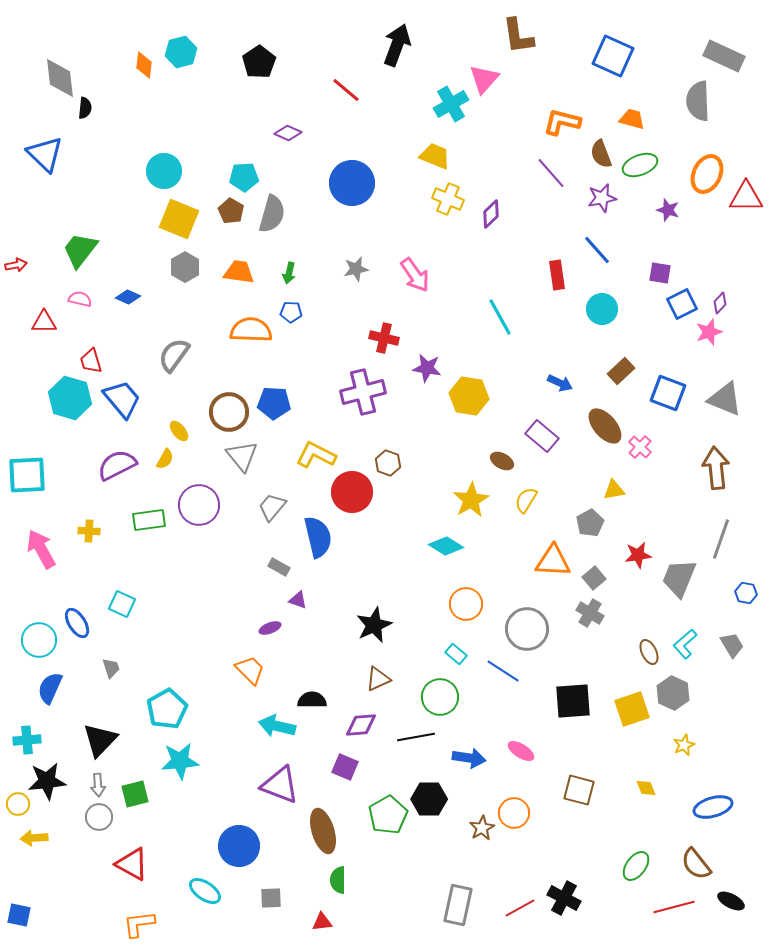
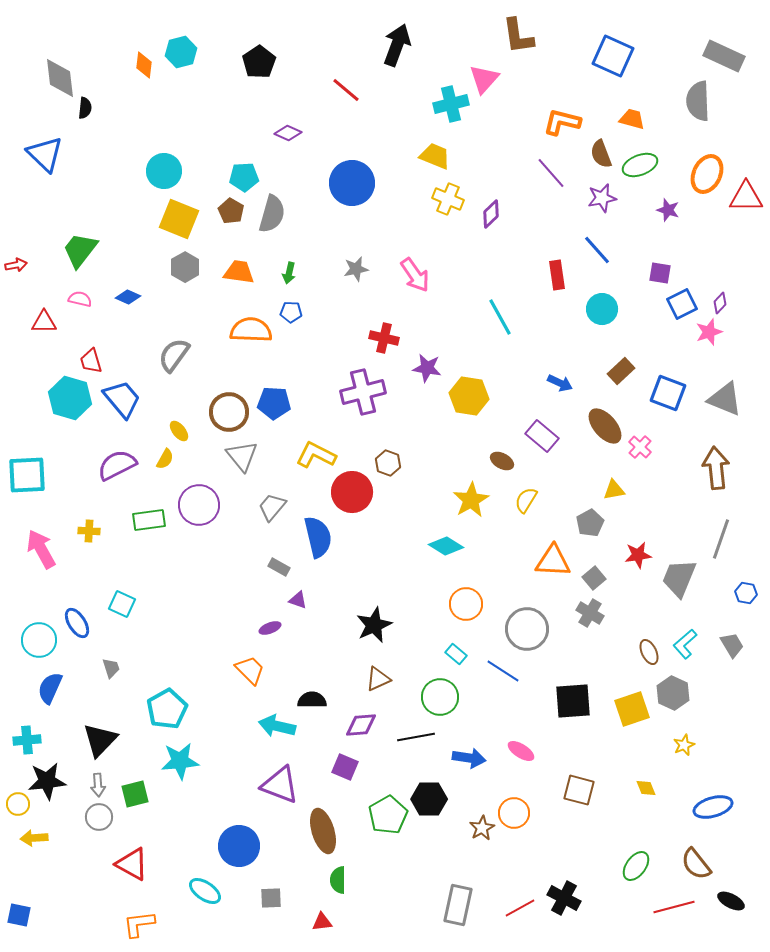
cyan cross at (451, 104): rotated 16 degrees clockwise
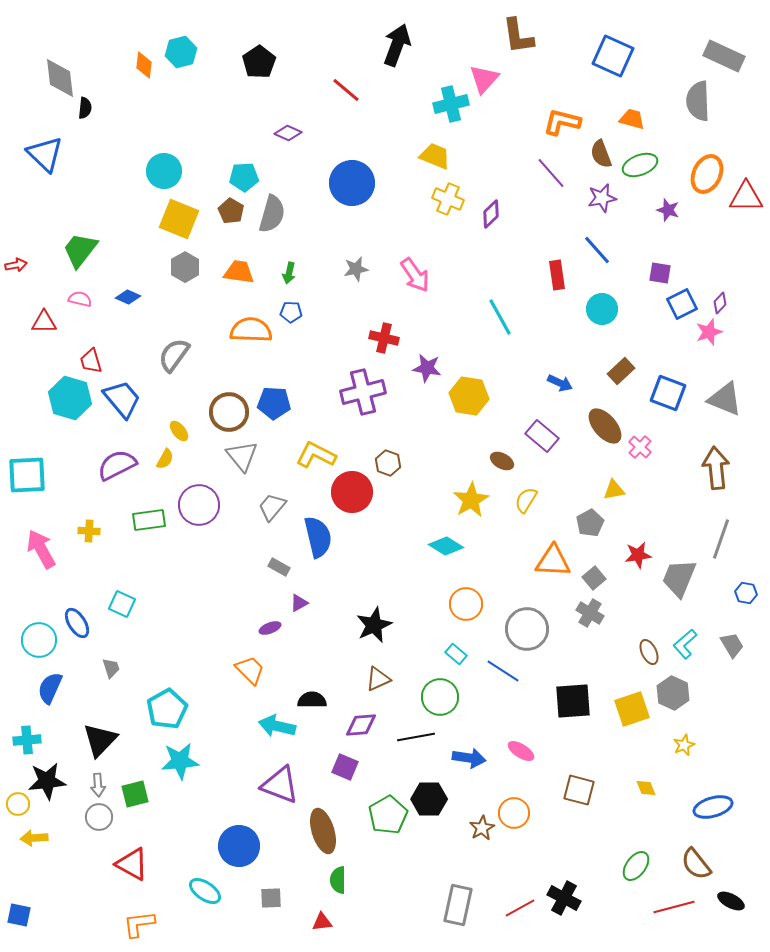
purple triangle at (298, 600): moved 1 px right, 3 px down; rotated 48 degrees counterclockwise
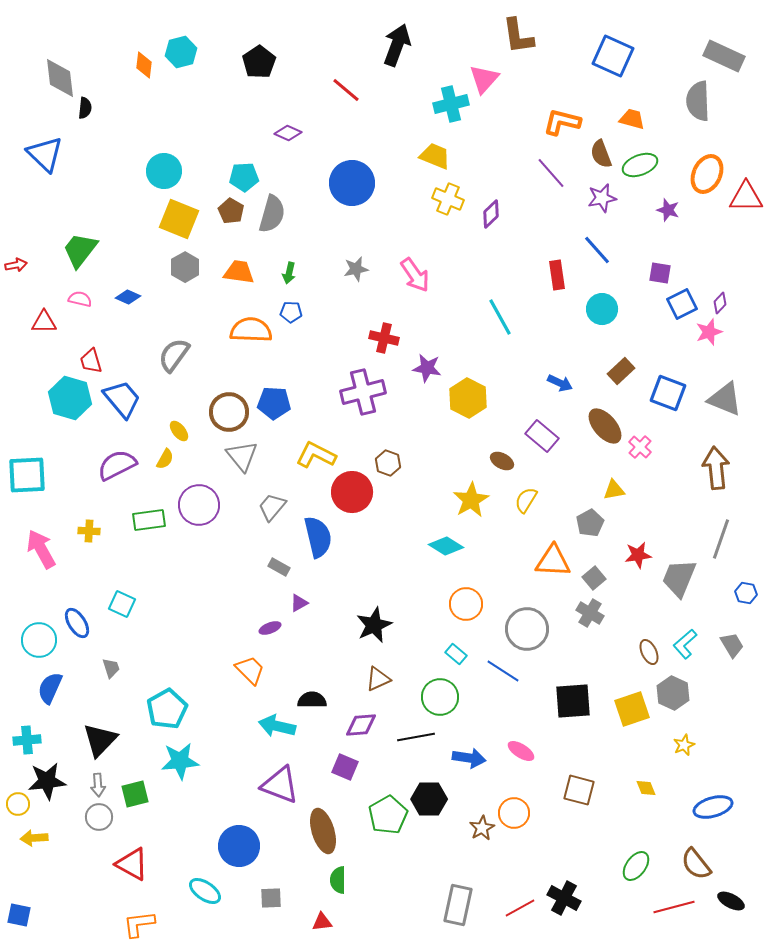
yellow hexagon at (469, 396): moved 1 px left, 2 px down; rotated 18 degrees clockwise
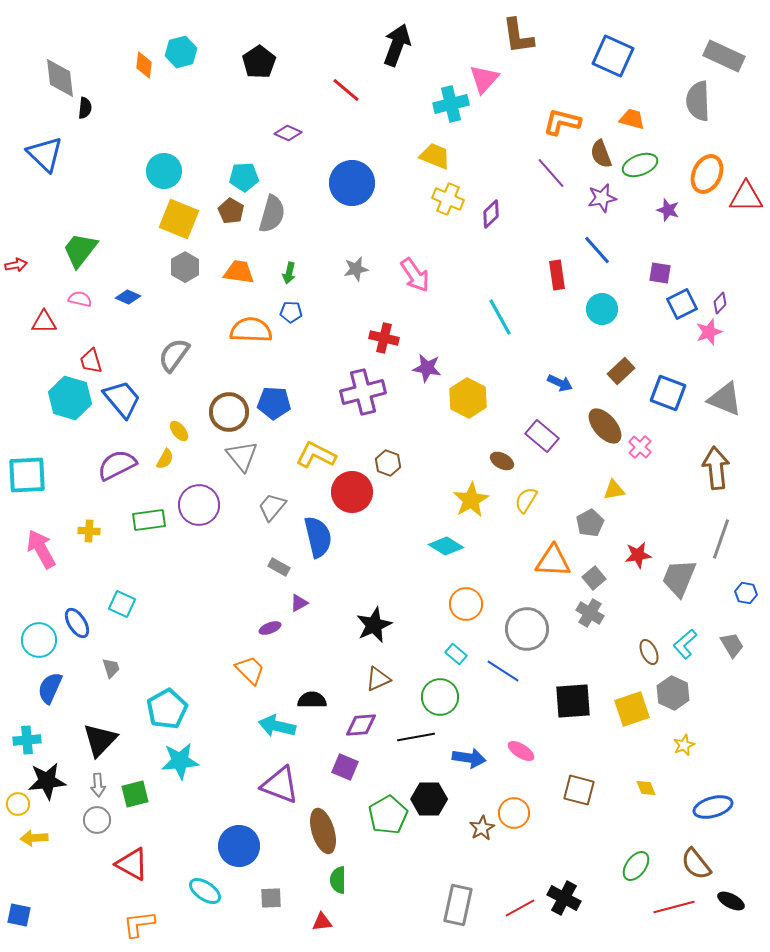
gray circle at (99, 817): moved 2 px left, 3 px down
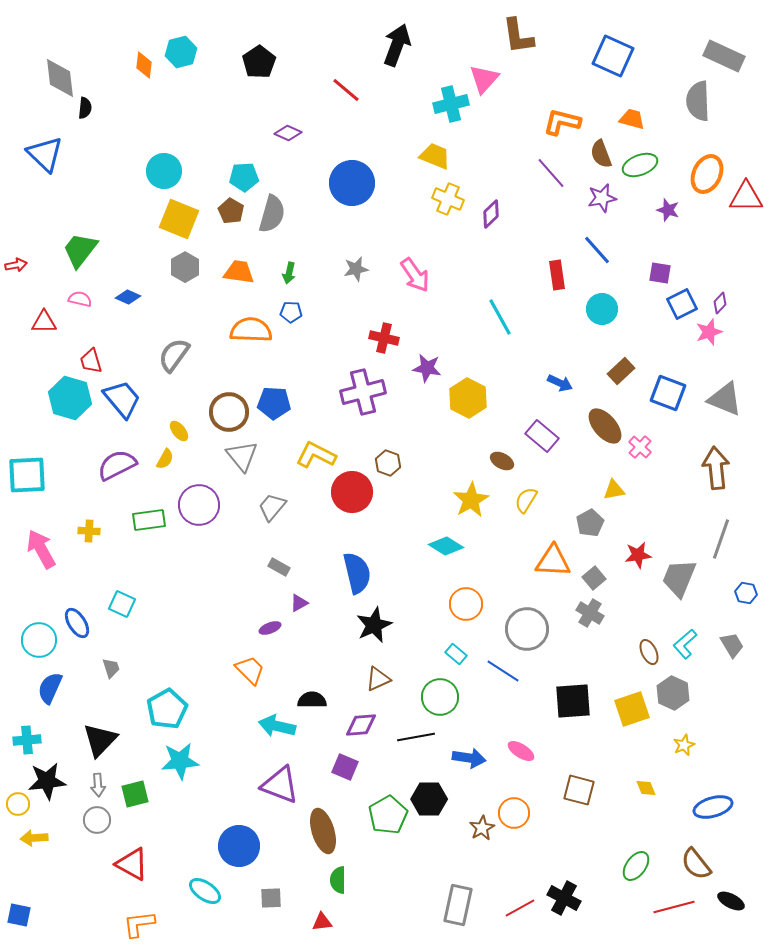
blue semicircle at (318, 537): moved 39 px right, 36 px down
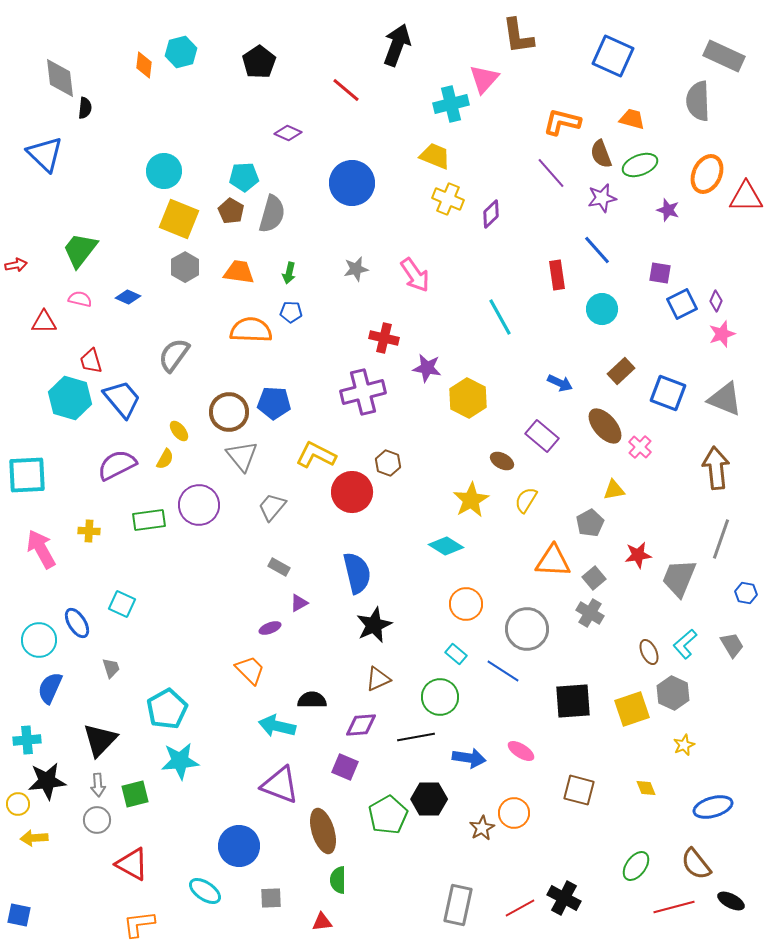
purple diamond at (720, 303): moved 4 px left, 2 px up; rotated 20 degrees counterclockwise
pink star at (709, 332): moved 13 px right, 2 px down
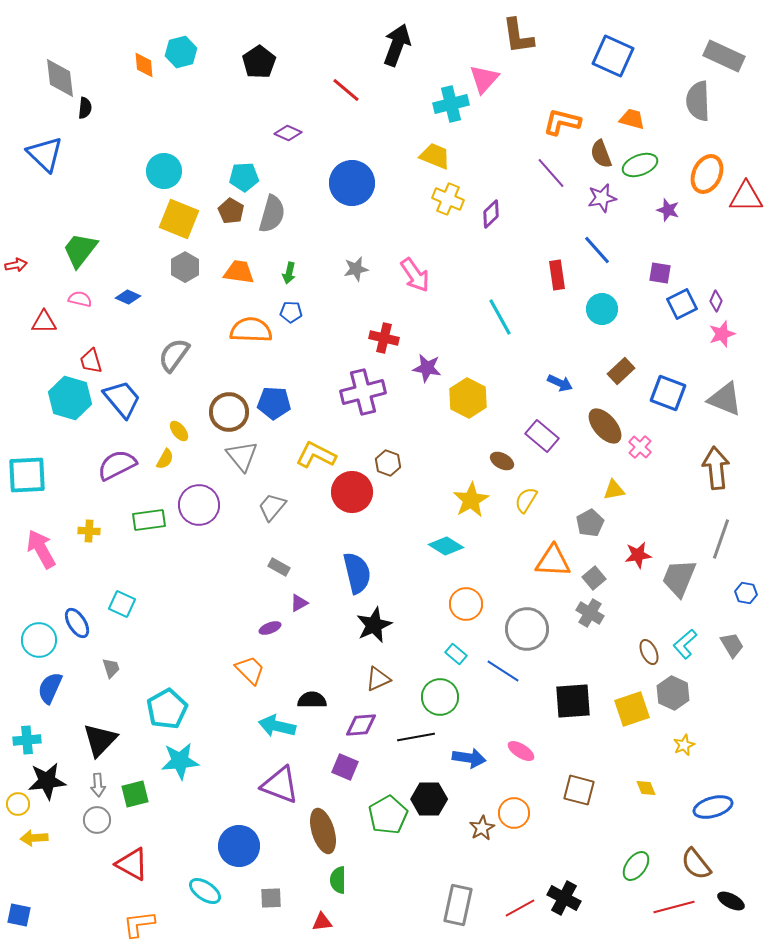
orange diamond at (144, 65): rotated 12 degrees counterclockwise
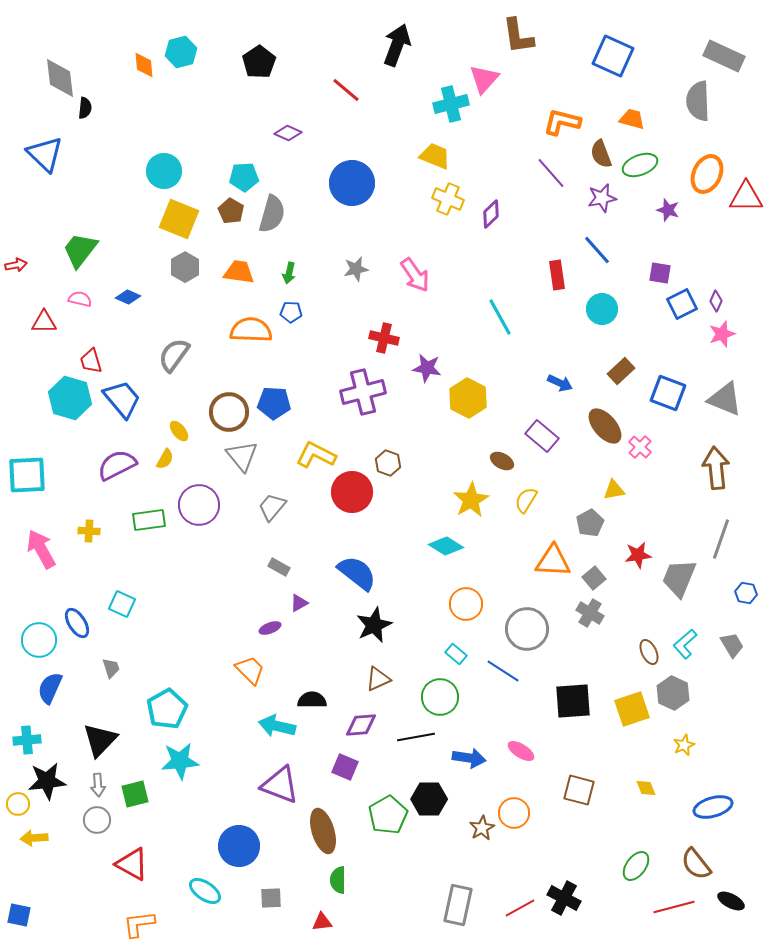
blue semicircle at (357, 573): rotated 39 degrees counterclockwise
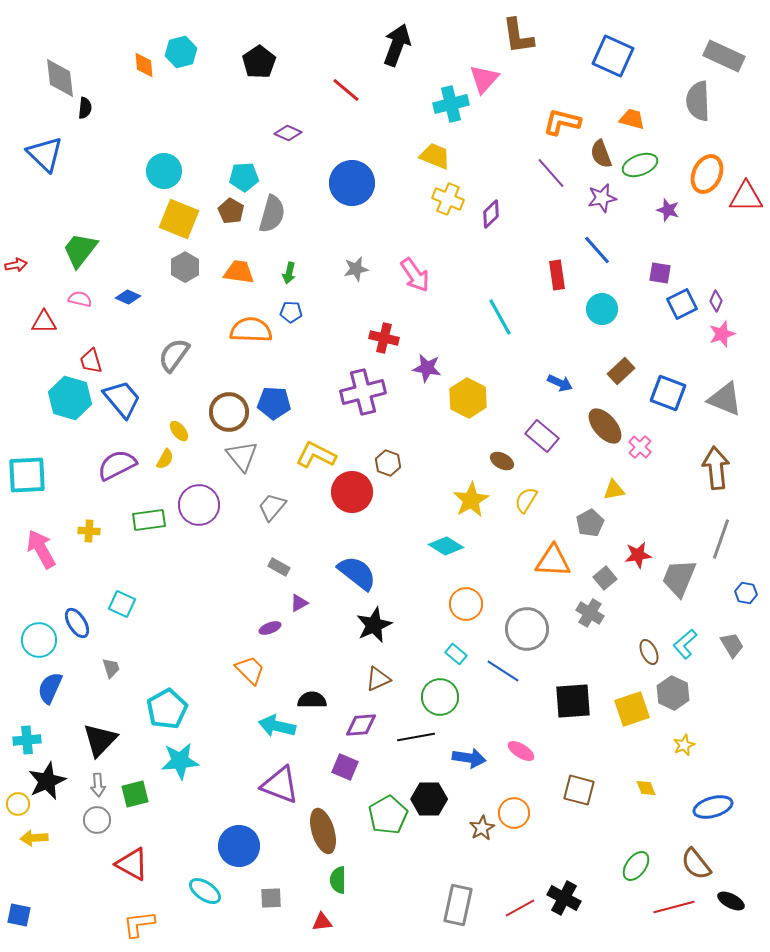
gray square at (594, 578): moved 11 px right
black star at (47, 781): rotated 18 degrees counterclockwise
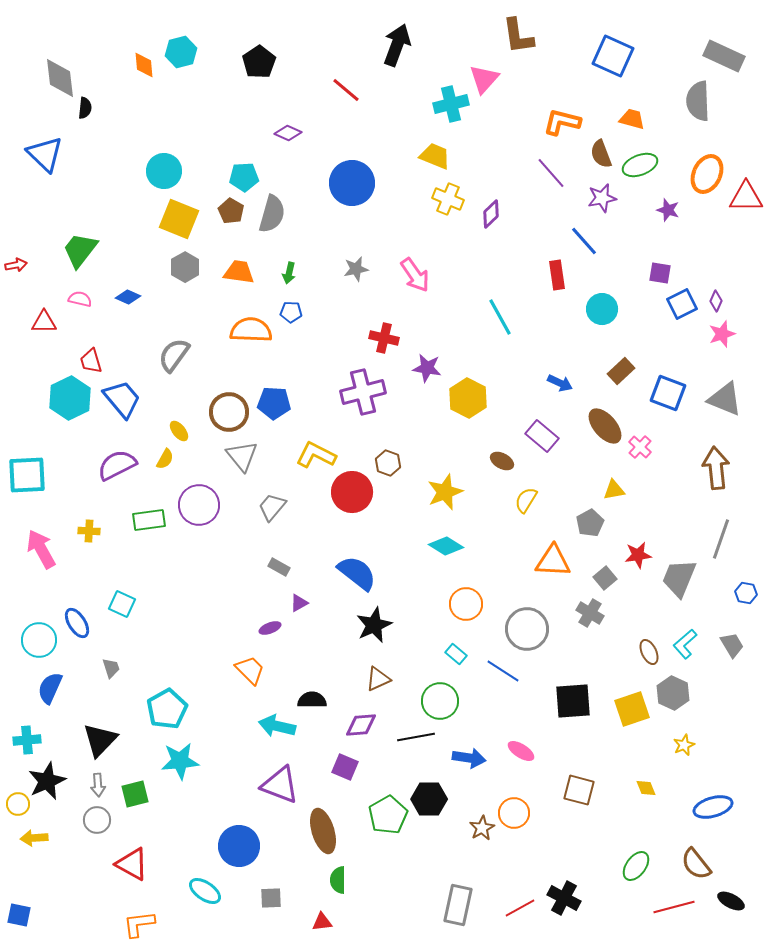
blue line at (597, 250): moved 13 px left, 9 px up
cyan hexagon at (70, 398): rotated 18 degrees clockwise
yellow star at (471, 500): moved 26 px left, 8 px up; rotated 9 degrees clockwise
green circle at (440, 697): moved 4 px down
